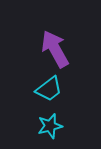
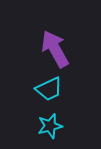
cyan trapezoid: rotated 12 degrees clockwise
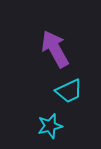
cyan trapezoid: moved 20 px right, 2 px down
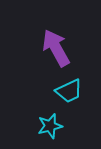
purple arrow: moved 1 px right, 1 px up
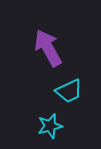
purple arrow: moved 8 px left
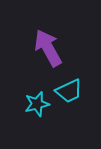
cyan star: moved 13 px left, 22 px up
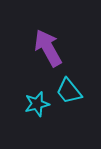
cyan trapezoid: rotated 76 degrees clockwise
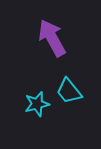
purple arrow: moved 4 px right, 10 px up
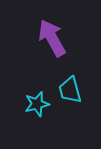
cyan trapezoid: moved 1 px right, 1 px up; rotated 24 degrees clockwise
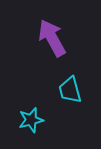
cyan star: moved 6 px left, 16 px down
